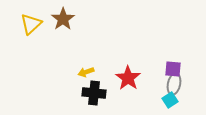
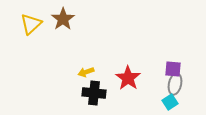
gray ellipse: moved 1 px right
cyan square: moved 2 px down
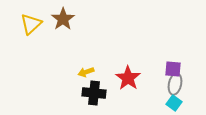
cyan square: moved 4 px right, 1 px down; rotated 21 degrees counterclockwise
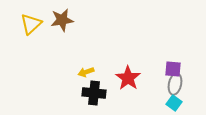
brown star: moved 1 px left, 1 px down; rotated 25 degrees clockwise
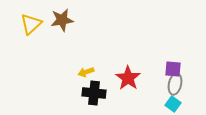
cyan square: moved 1 px left, 1 px down
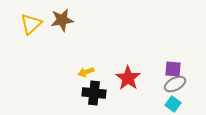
gray ellipse: rotated 50 degrees clockwise
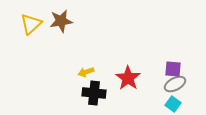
brown star: moved 1 px left, 1 px down
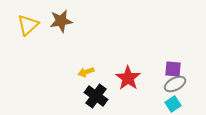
yellow triangle: moved 3 px left, 1 px down
black cross: moved 2 px right, 3 px down; rotated 30 degrees clockwise
cyan square: rotated 21 degrees clockwise
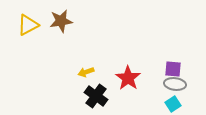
yellow triangle: rotated 15 degrees clockwise
gray ellipse: rotated 35 degrees clockwise
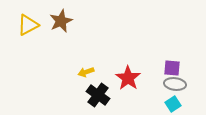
brown star: rotated 15 degrees counterclockwise
purple square: moved 1 px left, 1 px up
black cross: moved 2 px right, 1 px up
